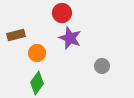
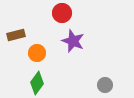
purple star: moved 3 px right, 3 px down
gray circle: moved 3 px right, 19 px down
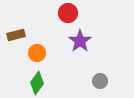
red circle: moved 6 px right
purple star: moved 7 px right; rotated 15 degrees clockwise
gray circle: moved 5 px left, 4 px up
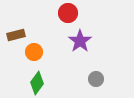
orange circle: moved 3 px left, 1 px up
gray circle: moved 4 px left, 2 px up
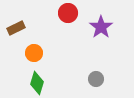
brown rectangle: moved 7 px up; rotated 12 degrees counterclockwise
purple star: moved 21 px right, 14 px up
orange circle: moved 1 px down
green diamond: rotated 20 degrees counterclockwise
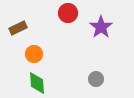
brown rectangle: moved 2 px right
orange circle: moved 1 px down
green diamond: rotated 20 degrees counterclockwise
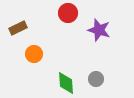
purple star: moved 2 px left, 3 px down; rotated 20 degrees counterclockwise
green diamond: moved 29 px right
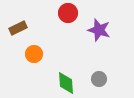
gray circle: moved 3 px right
